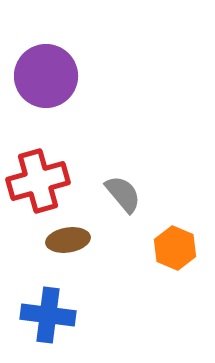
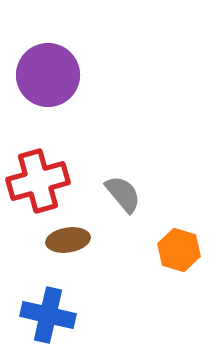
purple circle: moved 2 px right, 1 px up
orange hexagon: moved 4 px right, 2 px down; rotated 6 degrees counterclockwise
blue cross: rotated 6 degrees clockwise
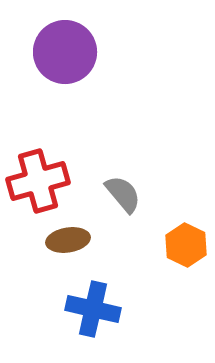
purple circle: moved 17 px right, 23 px up
orange hexagon: moved 7 px right, 5 px up; rotated 9 degrees clockwise
blue cross: moved 45 px right, 6 px up
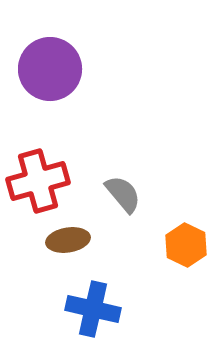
purple circle: moved 15 px left, 17 px down
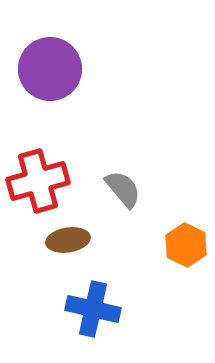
gray semicircle: moved 5 px up
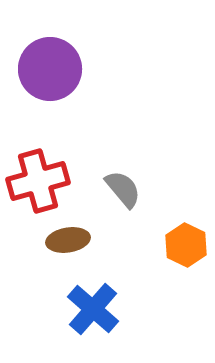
blue cross: rotated 28 degrees clockwise
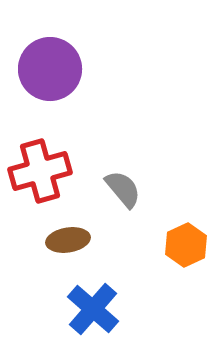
red cross: moved 2 px right, 10 px up
orange hexagon: rotated 9 degrees clockwise
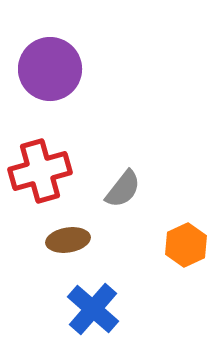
gray semicircle: rotated 78 degrees clockwise
